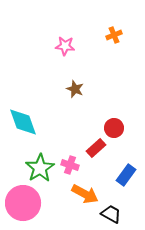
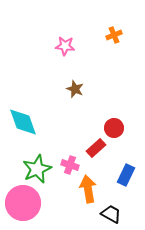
green star: moved 3 px left, 1 px down; rotated 8 degrees clockwise
blue rectangle: rotated 10 degrees counterclockwise
orange arrow: moved 3 px right, 5 px up; rotated 128 degrees counterclockwise
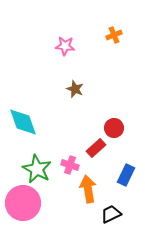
green star: rotated 20 degrees counterclockwise
black trapezoid: rotated 55 degrees counterclockwise
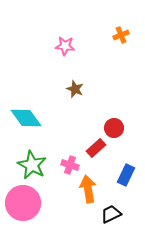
orange cross: moved 7 px right
cyan diamond: moved 3 px right, 4 px up; rotated 16 degrees counterclockwise
green star: moved 5 px left, 4 px up
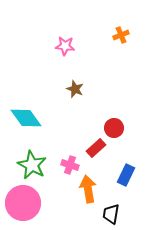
black trapezoid: rotated 55 degrees counterclockwise
